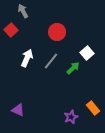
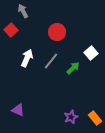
white square: moved 4 px right
orange rectangle: moved 2 px right, 10 px down
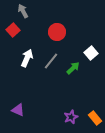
red square: moved 2 px right
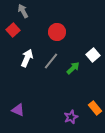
white square: moved 2 px right, 2 px down
orange rectangle: moved 10 px up
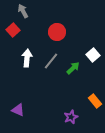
white arrow: rotated 18 degrees counterclockwise
orange rectangle: moved 7 px up
